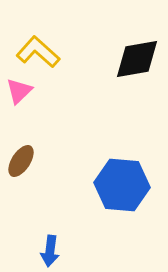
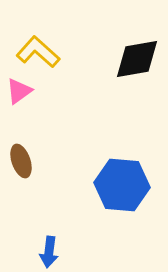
pink triangle: rotated 8 degrees clockwise
brown ellipse: rotated 52 degrees counterclockwise
blue arrow: moved 1 px left, 1 px down
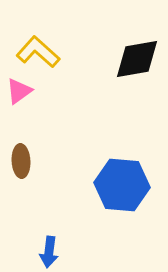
brown ellipse: rotated 16 degrees clockwise
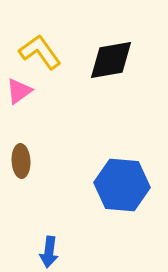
yellow L-shape: moved 2 px right; rotated 12 degrees clockwise
black diamond: moved 26 px left, 1 px down
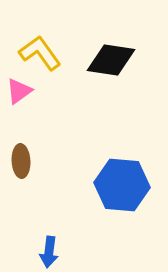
yellow L-shape: moved 1 px down
black diamond: rotated 18 degrees clockwise
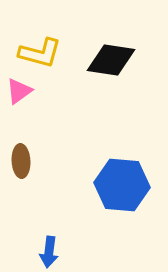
yellow L-shape: rotated 141 degrees clockwise
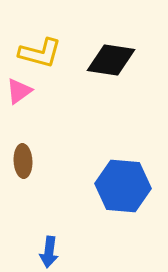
brown ellipse: moved 2 px right
blue hexagon: moved 1 px right, 1 px down
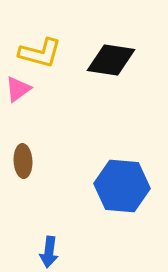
pink triangle: moved 1 px left, 2 px up
blue hexagon: moved 1 px left
